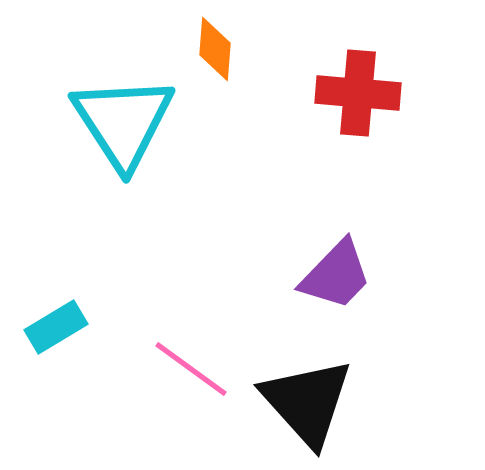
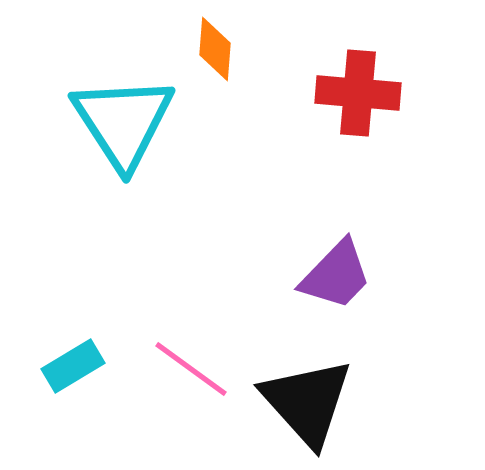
cyan rectangle: moved 17 px right, 39 px down
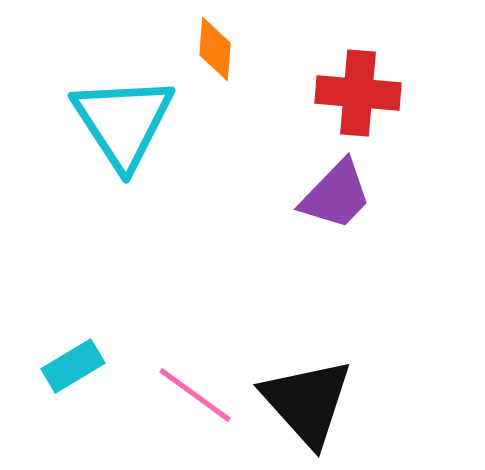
purple trapezoid: moved 80 px up
pink line: moved 4 px right, 26 px down
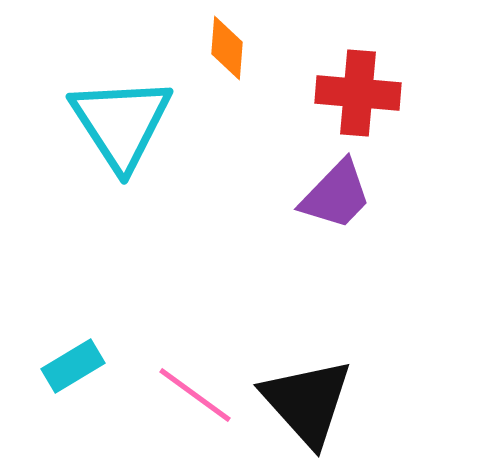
orange diamond: moved 12 px right, 1 px up
cyan triangle: moved 2 px left, 1 px down
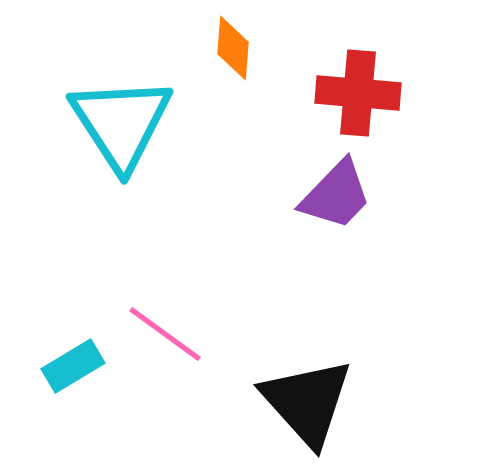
orange diamond: moved 6 px right
pink line: moved 30 px left, 61 px up
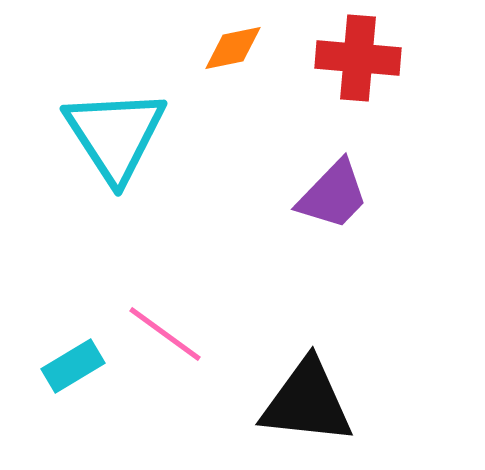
orange diamond: rotated 74 degrees clockwise
red cross: moved 35 px up
cyan triangle: moved 6 px left, 12 px down
purple trapezoid: moved 3 px left
black triangle: rotated 42 degrees counterclockwise
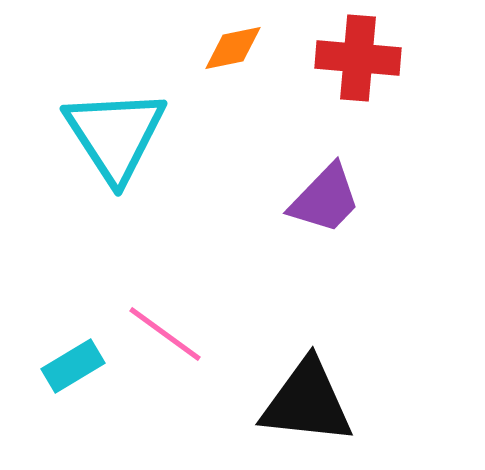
purple trapezoid: moved 8 px left, 4 px down
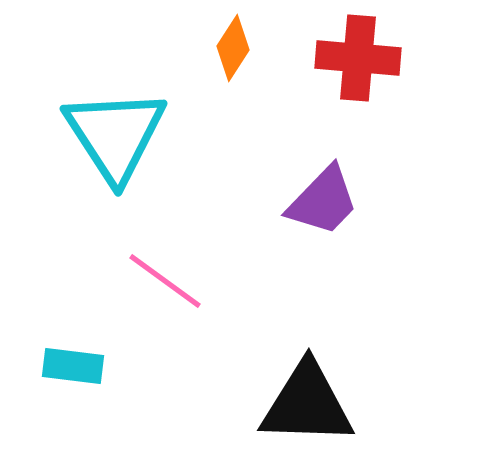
orange diamond: rotated 46 degrees counterclockwise
purple trapezoid: moved 2 px left, 2 px down
pink line: moved 53 px up
cyan rectangle: rotated 38 degrees clockwise
black triangle: moved 2 px down; rotated 4 degrees counterclockwise
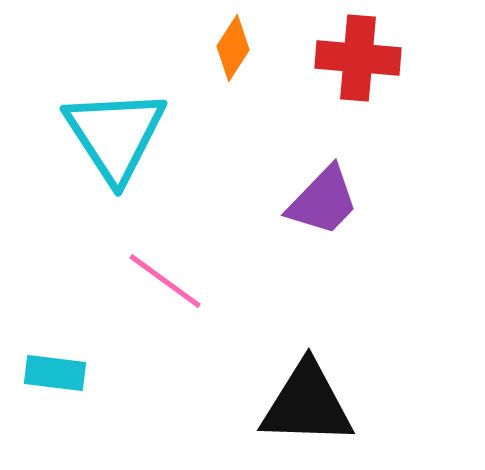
cyan rectangle: moved 18 px left, 7 px down
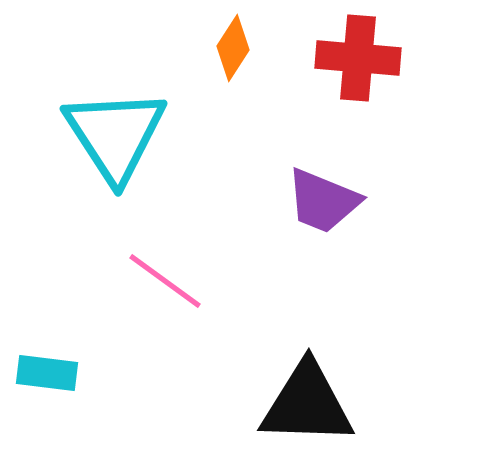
purple trapezoid: rotated 68 degrees clockwise
cyan rectangle: moved 8 px left
